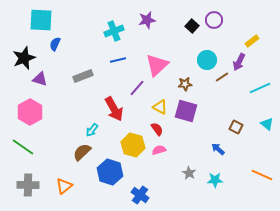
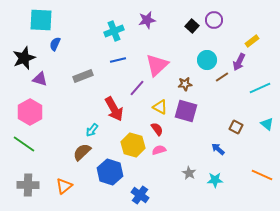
green line: moved 1 px right, 3 px up
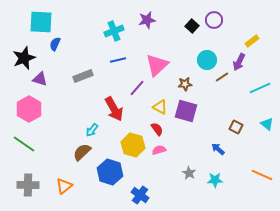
cyan square: moved 2 px down
pink hexagon: moved 1 px left, 3 px up
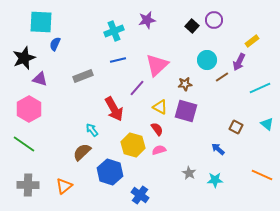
cyan arrow: rotated 104 degrees clockwise
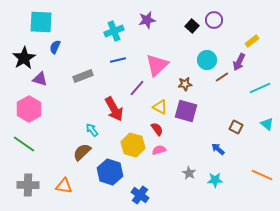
blue semicircle: moved 3 px down
black star: rotated 10 degrees counterclockwise
orange triangle: rotated 48 degrees clockwise
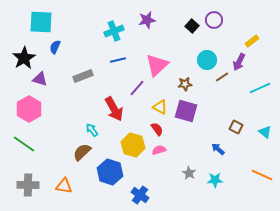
cyan triangle: moved 2 px left, 8 px down
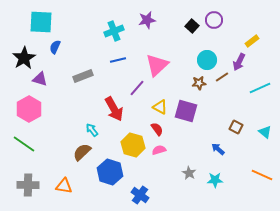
brown star: moved 14 px right, 1 px up
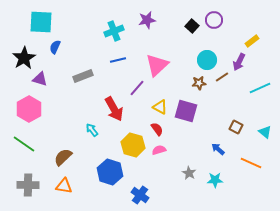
brown semicircle: moved 19 px left, 5 px down
orange line: moved 11 px left, 12 px up
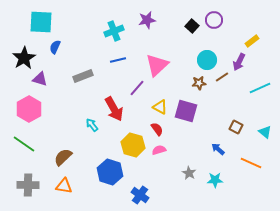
cyan arrow: moved 5 px up
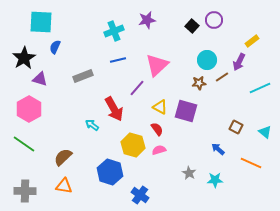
cyan arrow: rotated 16 degrees counterclockwise
gray cross: moved 3 px left, 6 px down
